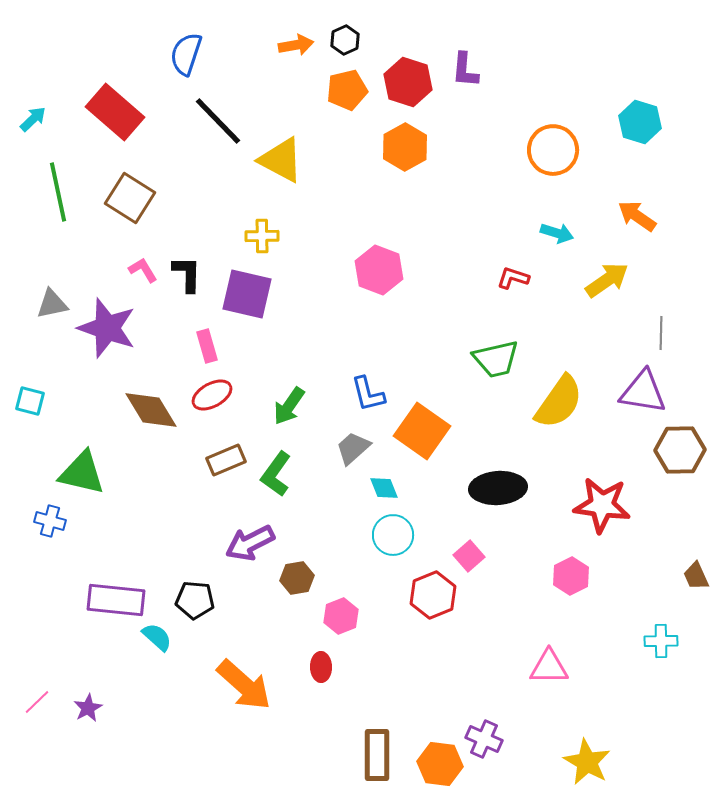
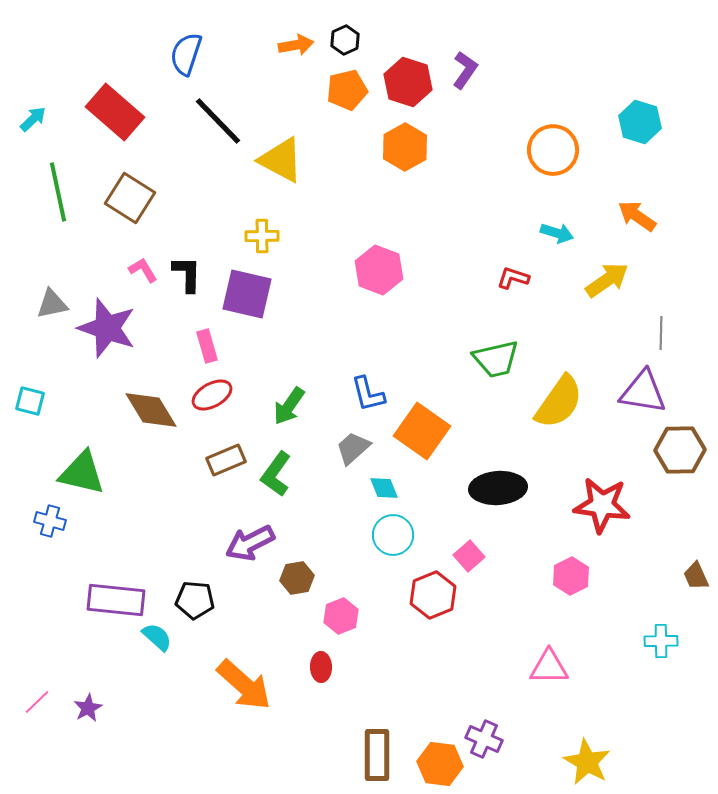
purple L-shape at (465, 70): rotated 150 degrees counterclockwise
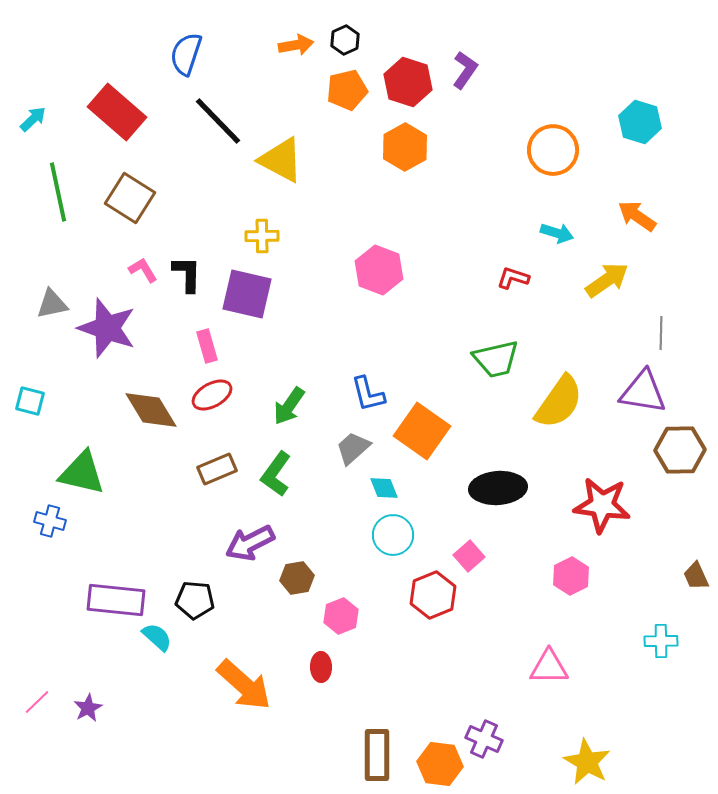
red rectangle at (115, 112): moved 2 px right
brown rectangle at (226, 460): moved 9 px left, 9 px down
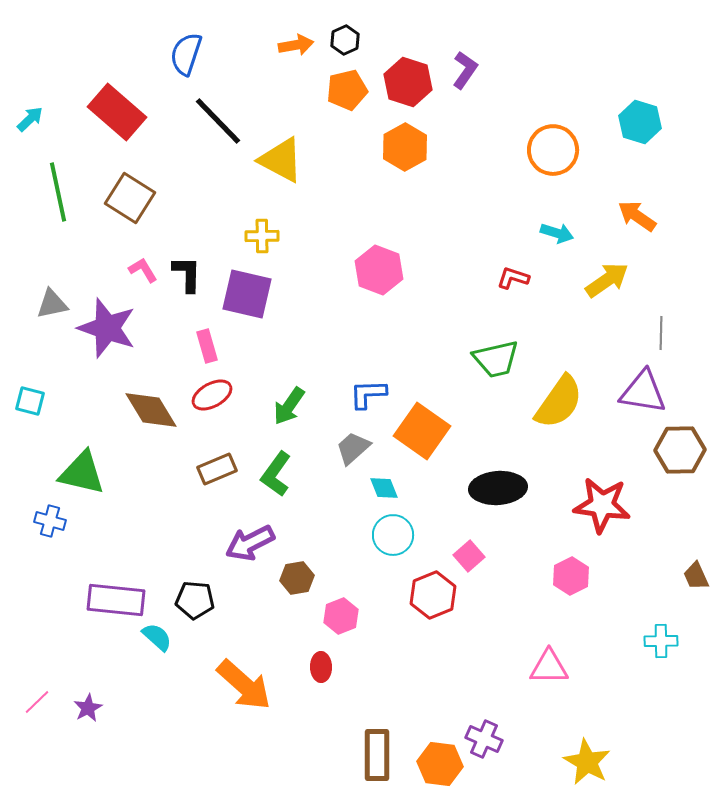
cyan arrow at (33, 119): moved 3 px left
blue L-shape at (368, 394): rotated 102 degrees clockwise
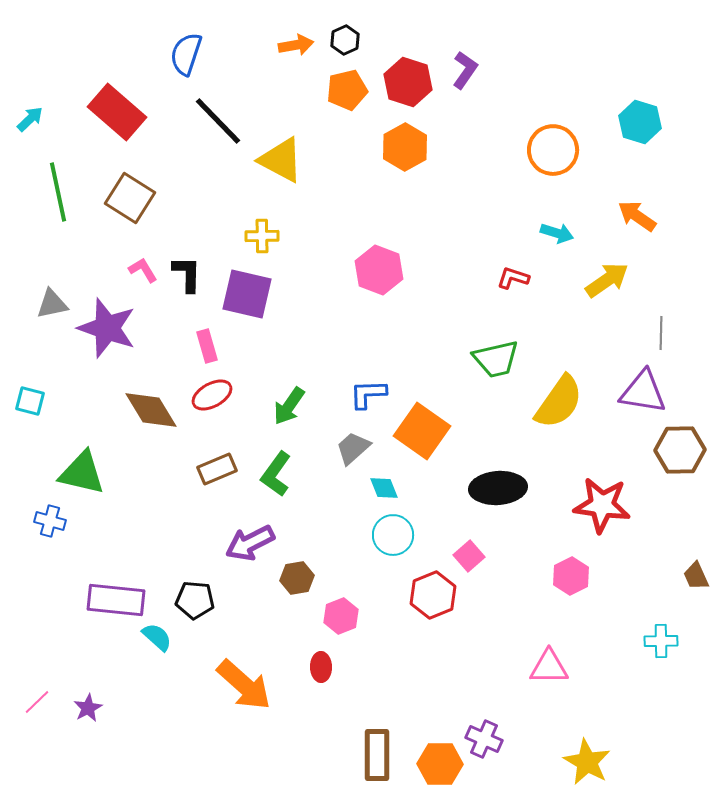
orange hexagon at (440, 764): rotated 6 degrees counterclockwise
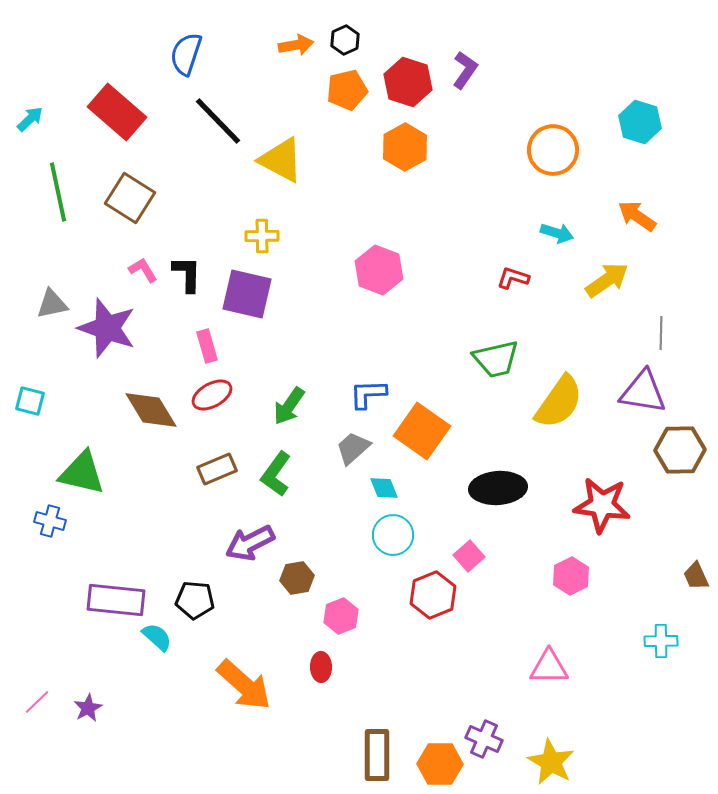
yellow star at (587, 762): moved 36 px left
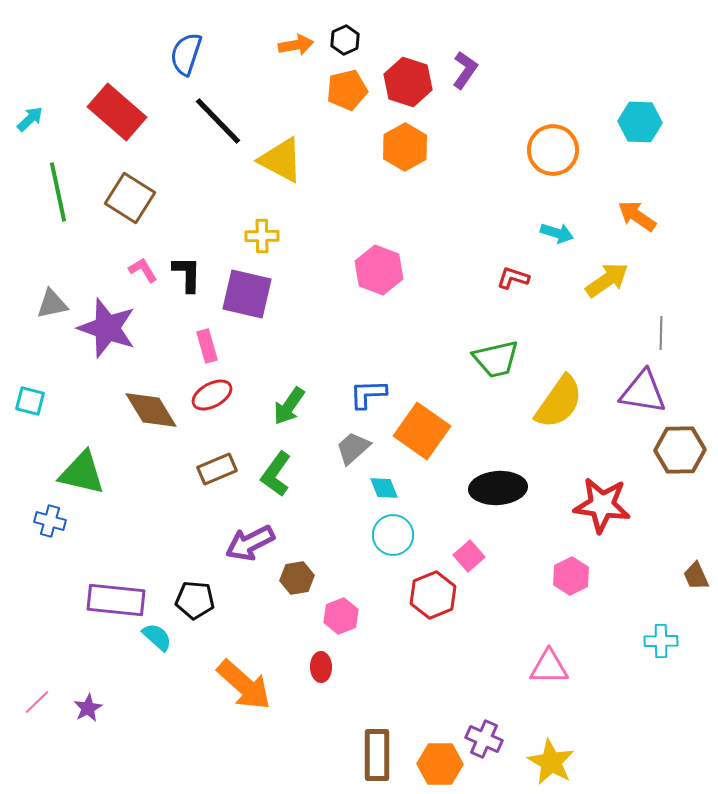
cyan hexagon at (640, 122): rotated 15 degrees counterclockwise
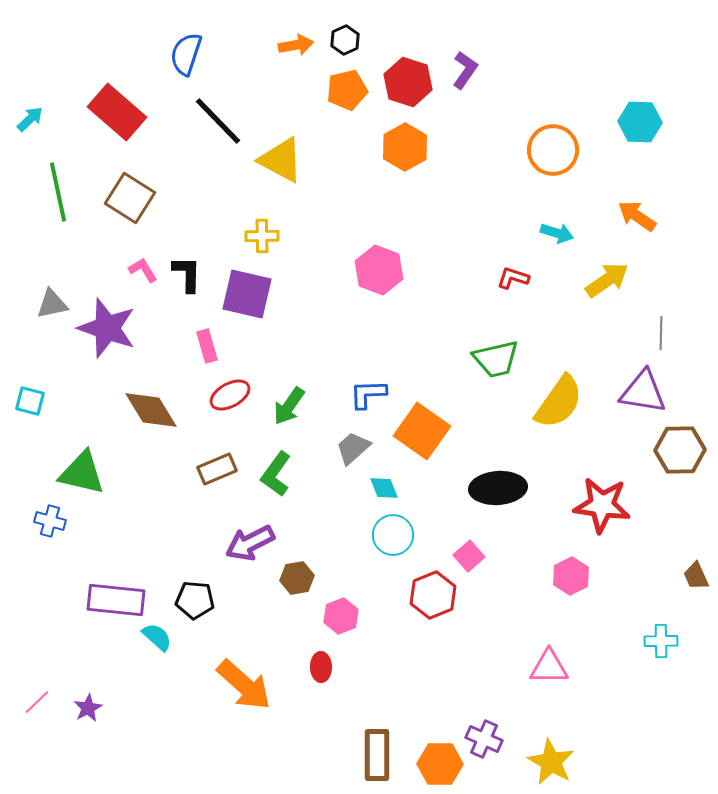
red ellipse at (212, 395): moved 18 px right
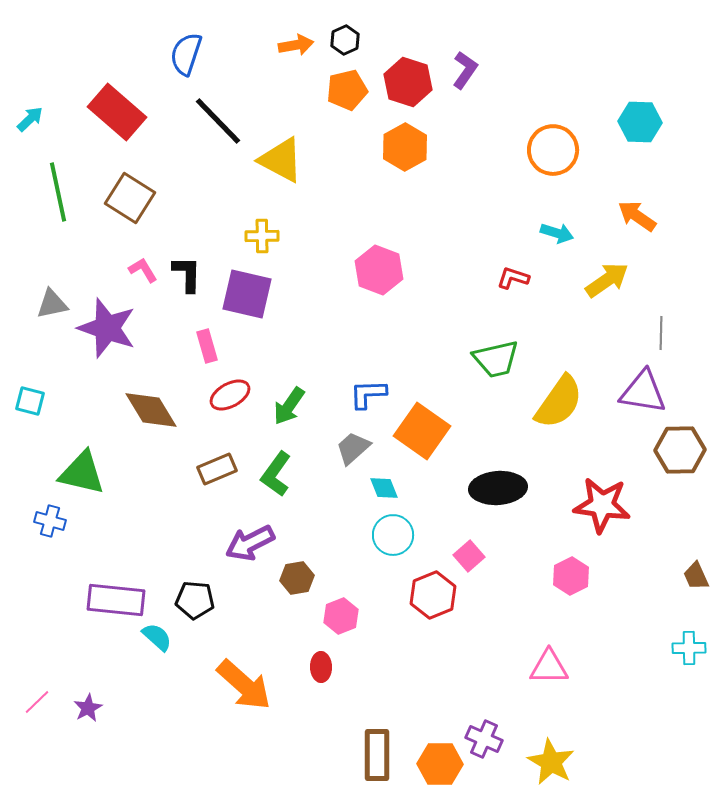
cyan cross at (661, 641): moved 28 px right, 7 px down
